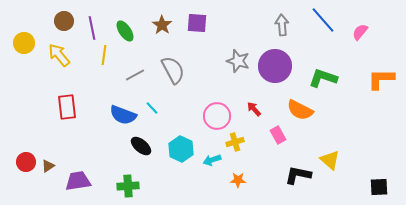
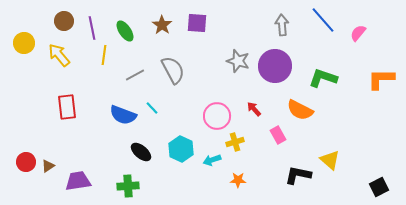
pink semicircle: moved 2 px left, 1 px down
black ellipse: moved 6 px down
black square: rotated 24 degrees counterclockwise
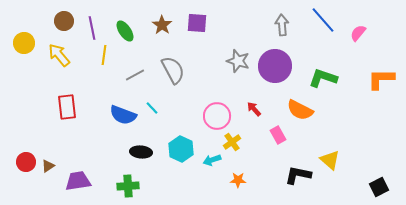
yellow cross: moved 3 px left; rotated 18 degrees counterclockwise
black ellipse: rotated 35 degrees counterclockwise
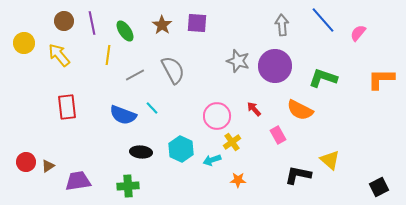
purple line: moved 5 px up
yellow line: moved 4 px right
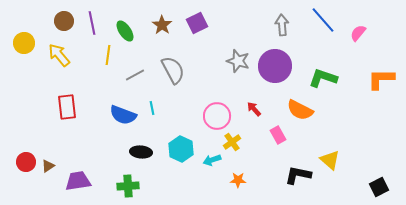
purple square: rotated 30 degrees counterclockwise
cyan line: rotated 32 degrees clockwise
